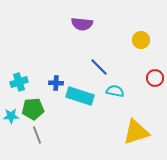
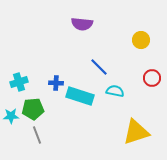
red circle: moved 3 px left
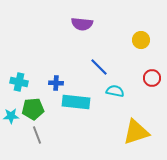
cyan cross: rotated 30 degrees clockwise
cyan rectangle: moved 4 px left, 6 px down; rotated 12 degrees counterclockwise
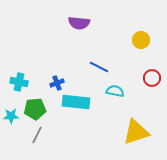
purple semicircle: moved 3 px left, 1 px up
blue line: rotated 18 degrees counterclockwise
blue cross: moved 1 px right; rotated 24 degrees counterclockwise
green pentagon: moved 2 px right
gray line: rotated 48 degrees clockwise
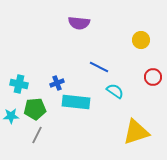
red circle: moved 1 px right, 1 px up
cyan cross: moved 2 px down
cyan semicircle: rotated 24 degrees clockwise
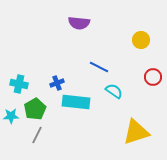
cyan semicircle: moved 1 px left
green pentagon: rotated 25 degrees counterclockwise
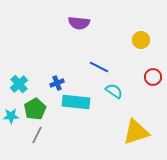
cyan cross: rotated 36 degrees clockwise
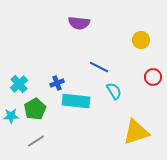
cyan semicircle: rotated 24 degrees clockwise
cyan rectangle: moved 1 px up
gray line: moved 1 px left, 6 px down; rotated 30 degrees clockwise
